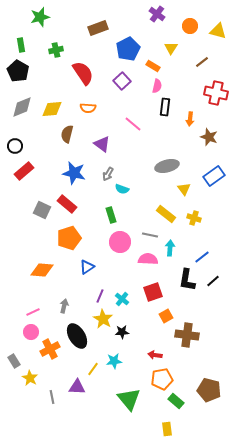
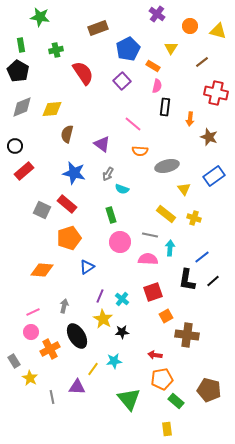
green star at (40, 17): rotated 24 degrees clockwise
orange semicircle at (88, 108): moved 52 px right, 43 px down
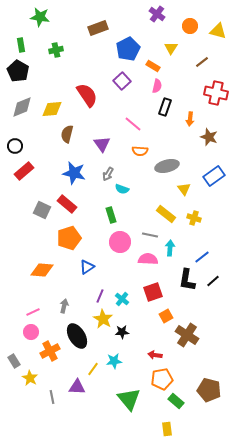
red semicircle at (83, 73): moved 4 px right, 22 px down
black rectangle at (165, 107): rotated 12 degrees clockwise
purple triangle at (102, 144): rotated 18 degrees clockwise
brown cross at (187, 335): rotated 25 degrees clockwise
orange cross at (50, 349): moved 2 px down
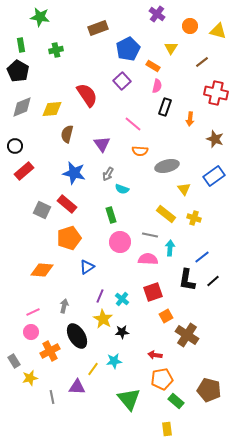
brown star at (209, 137): moved 6 px right, 2 px down
yellow star at (30, 378): rotated 28 degrees clockwise
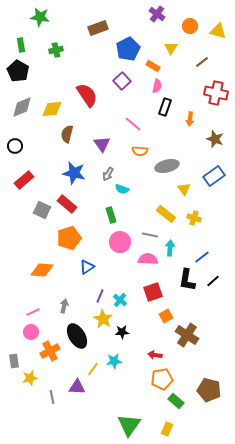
red rectangle at (24, 171): moved 9 px down
cyan cross at (122, 299): moved 2 px left, 1 px down
gray rectangle at (14, 361): rotated 24 degrees clockwise
green triangle at (129, 399): moved 26 px down; rotated 15 degrees clockwise
yellow rectangle at (167, 429): rotated 32 degrees clockwise
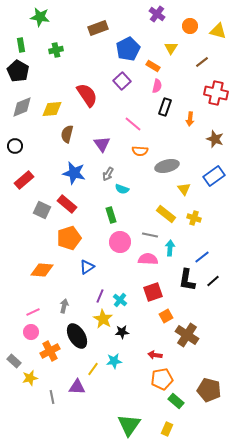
gray rectangle at (14, 361): rotated 40 degrees counterclockwise
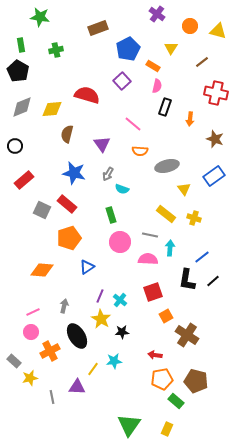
red semicircle at (87, 95): rotated 40 degrees counterclockwise
yellow star at (103, 319): moved 2 px left
brown pentagon at (209, 390): moved 13 px left, 9 px up
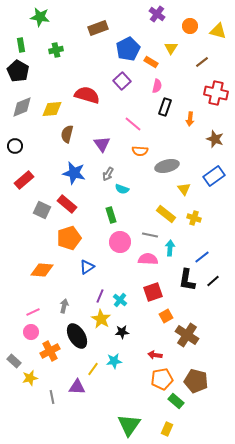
orange rectangle at (153, 66): moved 2 px left, 4 px up
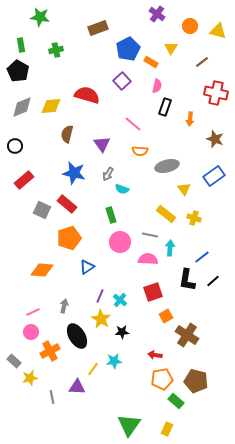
yellow diamond at (52, 109): moved 1 px left, 3 px up
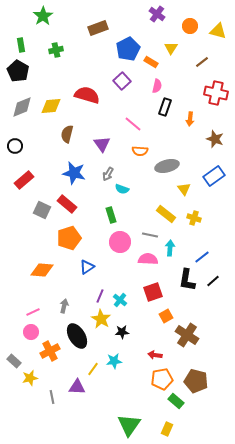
green star at (40, 17): moved 3 px right, 1 px up; rotated 30 degrees clockwise
